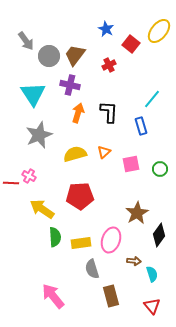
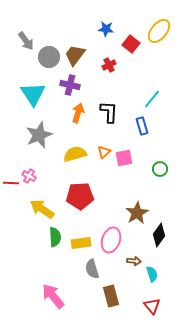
blue star: rotated 21 degrees counterclockwise
gray circle: moved 1 px down
blue rectangle: moved 1 px right
pink square: moved 7 px left, 6 px up
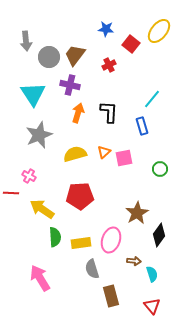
gray arrow: rotated 30 degrees clockwise
red line: moved 10 px down
pink arrow: moved 13 px left, 18 px up; rotated 8 degrees clockwise
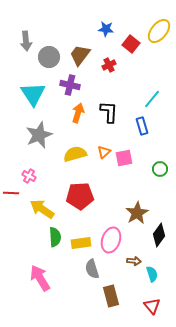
brown trapezoid: moved 5 px right
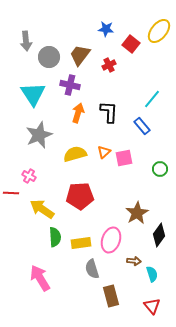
blue rectangle: rotated 24 degrees counterclockwise
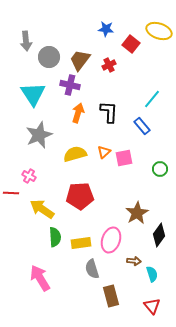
yellow ellipse: rotated 70 degrees clockwise
brown trapezoid: moved 5 px down
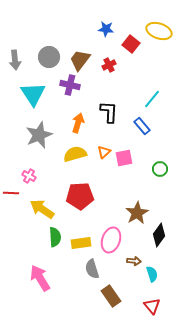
gray arrow: moved 11 px left, 19 px down
orange arrow: moved 10 px down
brown rectangle: rotated 20 degrees counterclockwise
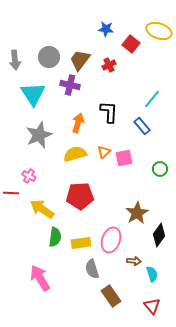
green semicircle: rotated 12 degrees clockwise
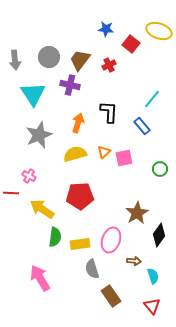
yellow rectangle: moved 1 px left, 1 px down
cyan semicircle: moved 1 px right, 2 px down
